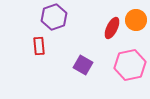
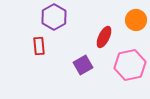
purple hexagon: rotated 10 degrees counterclockwise
red ellipse: moved 8 px left, 9 px down
purple square: rotated 30 degrees clockwise
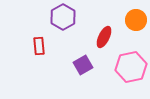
purple hexagon: moved 9 px right
pink hexagon: moved 1 px right, 2 px down
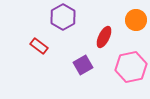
red rectangle: rotated 48 degrees counterclockwise
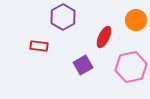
red rectangle: rotated 30 degrees counterclockwise
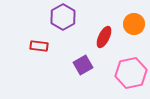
orange circle: moved 2 px left, 4 px down
pink hexagon: moved 6 px down
